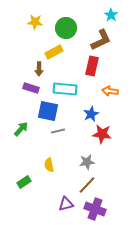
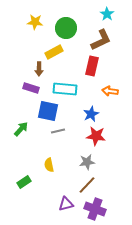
cyan star: moved 4 px left, 1 px up
red star: moved 6 px left, 2 px down
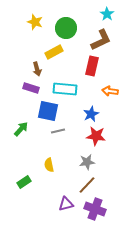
yellow star: rotated 14 degrees clockwise
brown arrow: moved 2 px left; rotated 16 degrees counterclockwise
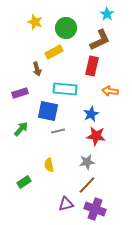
brown L-shape: moved 1 px left
purple rectangle: moved 11 px left, 5 px down; rotated 35 degrees counterclockwise
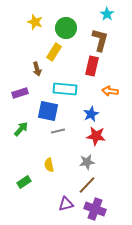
brown L-shape: rotated 50 degrees counterclockwise
yellow rectangle: rotated 30 degrees counterclockwise
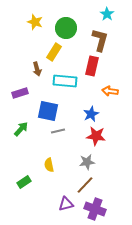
cyan rectangle: moved 8 px up
brown line: moved 2 px left
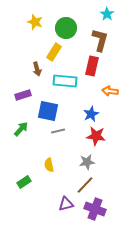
purple rectangle: moved 3 px right, 2 px down
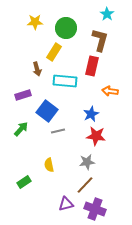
yellow star: rotated 21 degrees counterclockwise
blue square: moved 1 px left; rotated 25 degrees clockwise
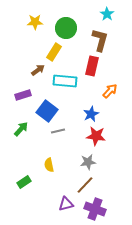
brown arrow: moved 1 px right, 1 px down; rotated 112 degrees counterclockwise
orange arrow: rotated 126 degrees clockwise
gray star: moved 1 px right
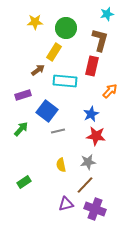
cyan star: rotated 24 degrees clockwise
yellow semicircle: moved 12 px right
